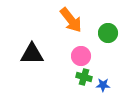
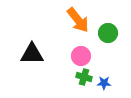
orange arrow: moved 7 px right
blue star: moved 1 px right, 2 px up
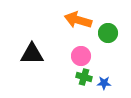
orange arrow: rotated 144 degrees clockwise
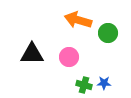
pink circle: moved 12 px left, 1 px down
green cross: moved 8 px down
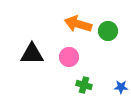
orange arrow: moved 4 px down
green circle: moved 2 px up
blue star: moved 17 px right, 4 px down
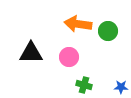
orange arrow: rotated 8 degrees counterclockwise
black triangle: moved 1 px left, 1 px up
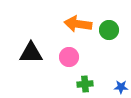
green circle: moved 1 px right, 1 px up
green cross: moved 1 px right, 1 px up; rotated 21 degrees counterclockwise
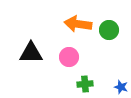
blue star: rotated 16 degrees clockwise
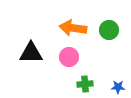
orange arrow: moved 5 px left, 4 px down
blue star: moved 3 px left; rotated 16 degrees counterclockwise
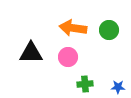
pink circle: moved 1 px left
